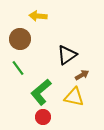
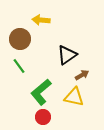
yellow arrow: moved 3 px right, 4 px down
green line: moved 1 px right, 2 px up
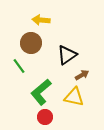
brown circle: moved 11 px right, 4 px down
red circle: moved 2 px right
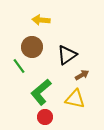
brown circle: moved 1 px right, 4 px down
yellow triangle: moved 1 px right, 2 px down
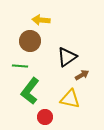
brown circle: moved 2 px left, 6 px up
black triangle: moved 2 px down
green line: moved 1 px right; rotated 49 degrees counterclockwise
green L-shape: moved 11 px left, 1 px up; rotated 12 degrees counterclockwise
yellow triangle: moved 5 px left
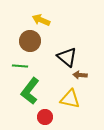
yellow arrow: rotated 18 degrees clockwise
black triangle: rotated 45 degrees counterclockwise
brown arrow: moved 2 px left; rotated 144 degrees counterclockwise
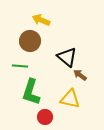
brown arrow: rotated 32 degrees clockwise
green L-shape: moved 1 px right, 1 px down; rotated 20 degrees counterclockwise
